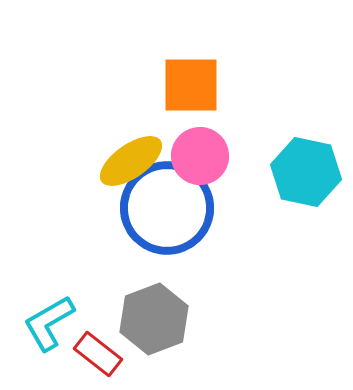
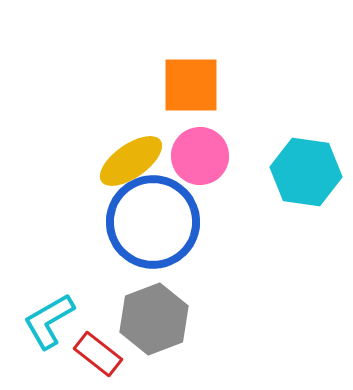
cyan hexagon: rotated 4 degrees counterclockwise
blue circle: moved 14 px left, 14 px down
cyan L-shape: moved 2 px up
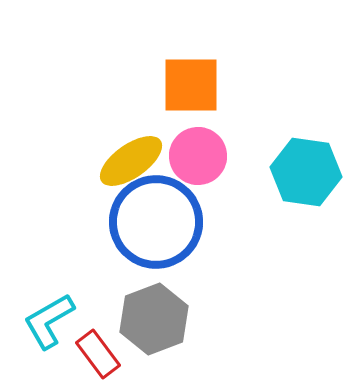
pink circle: moved 2 px left
blue circle: moved 3 px right
red rectangle: rotated 15 degrees clockwise
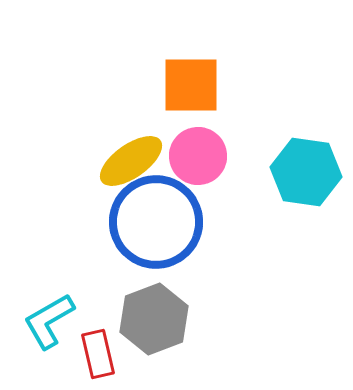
red rectangle: rotated 24 degrees clockwise
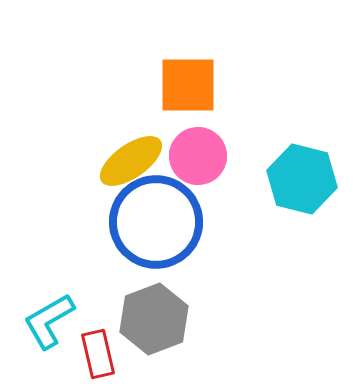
orange square: moved 3 px left
cyan hexagon: moved 4 px left, 7 px down; rotated 6 degrees clockwise
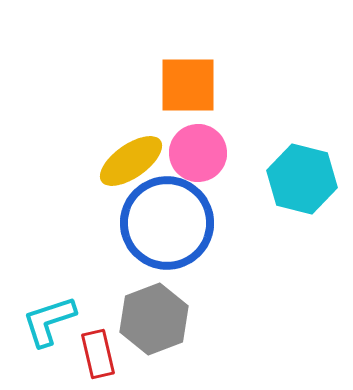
pink circle: moved 3 px up
blue circle: moved 11 px right, 1 px down
cyan L-shape: rotated 12 degrees clockwise
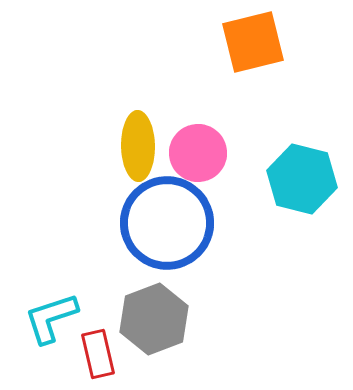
orange square: moved 65 px right, 43 px up; rotated 14 degrees counterclockwise
yellow ellipse: moved 7 px right, 15 px up; rotated 56 degrees counterclockwise
cyan L-shape: moved 2 px right, 3 px up
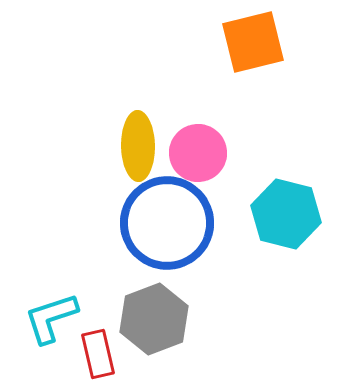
cyan hexagon: moved 16 px left, 35 px down
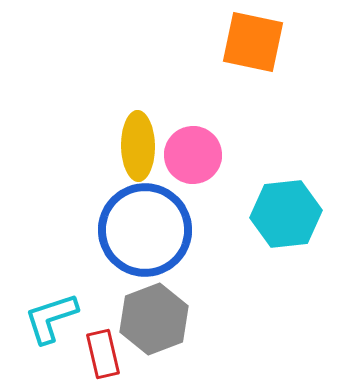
orange square: rotated 26 degrees clockwise
pink circle: moved 5 px left, 2 px down
cyan hexagon: rotated 20 degrees counterclockwise
blue circle: moved 22 px left, 7 px down
red rectangle: moved 5 px right
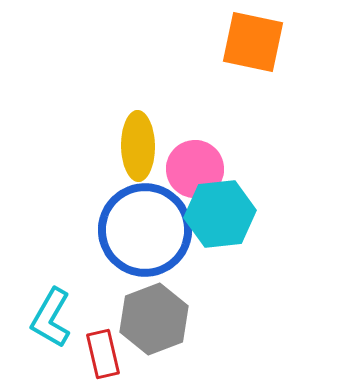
pink circle: moved 2 px right, 14 px down
cyan hexagon: moved 66 px left
cyan L-shape: rotated 42 degrees counterclockwise
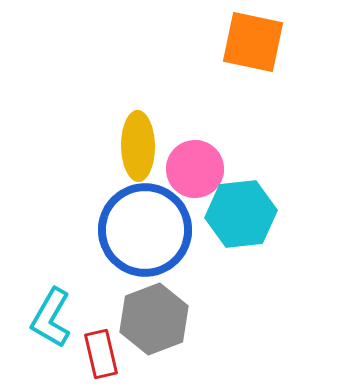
cyan hexagon: moved 21 px right
red rectangle: moved 2 px left
